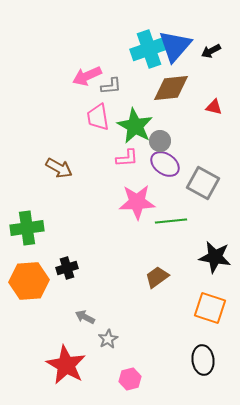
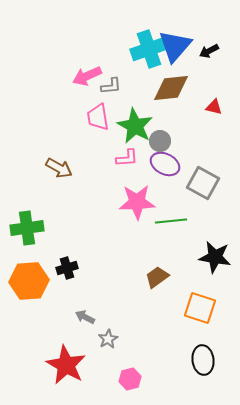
black arrow: moved 2 px left
purple ellipse: rotated 8 degrees counterclockwise
orange square: moved 10 px left
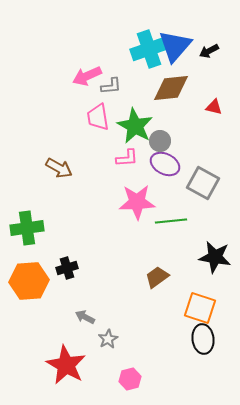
black ellipse: moved 21 px up
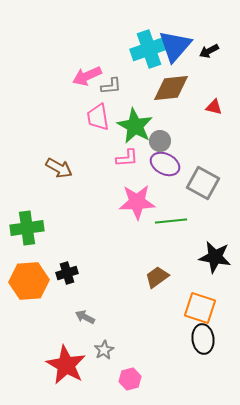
black cross: moved 5 px down
gray star: moved 4 px left, 11 px down
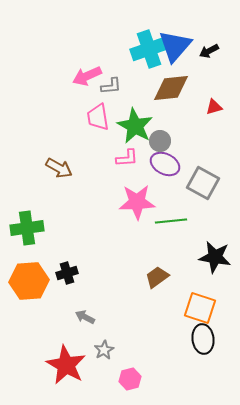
red triangle: rotated 30 degrees counterclockwise
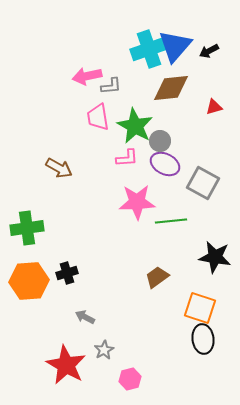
pink arrow: rotated 12 degrees clockwise
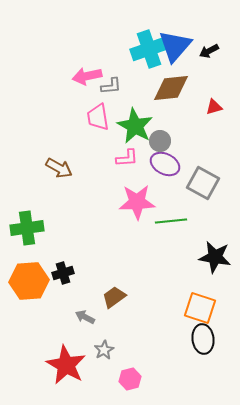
black cross: moved 4 px left
brown trapezoid: moved 43 px left, 20 px down
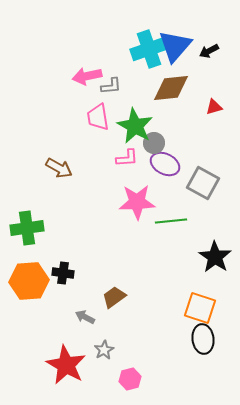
gray circle: moved 6 px left, 2 px down
black star: rotated 24 degrees clockwise
black cross: rotated 25 degrees clockwise
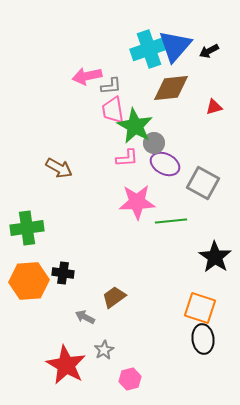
pink trapezoid: moved 15 px right, 7 px up
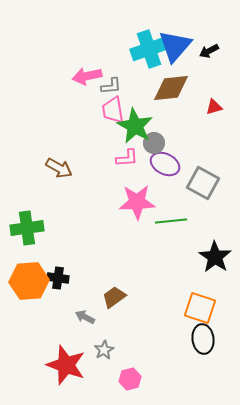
black cross: moved 5 px left, 5 px down
red star: rotated 9 degrees counterclockwise
